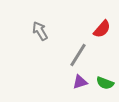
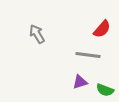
gray arrow: moved 3 px left, 3 px down
gray line: moved 10 px right; rotated 65 degrees clockwise
green semicircle: moved 7 px down
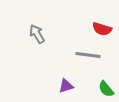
red semicircle: rotated 66 degrees clockwise
purple triangle: moved 14 px left, 4 px down
green semicircle: moved 1 px right, 1 px up; rotated 30 degrees clockwise
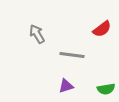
red semicircle: rotated 54 degrees counterclockwise
gray line: moved 16 px left
green semicircle: rotated 60 degrees counterclockwise
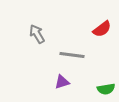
purple triangle: moved 4 px left, 4 px up
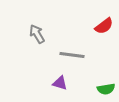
red semicircle: moved 2 px right, 3 px up
purple triangle: moved 2 px left, 1 px down; rotated 35 degrees clockwise
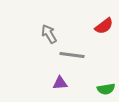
gray arrow: moved 12 px right
purple triangle: rotated 21 degrees counterclockwise
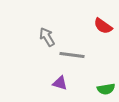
red semicircle: moved 1 px left; rotated 72 degrees clockwise
gray arrow: moved 2 px left, 3 px down
purple triangle: rotated 21 degrees clockwise
